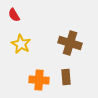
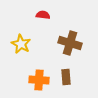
red semicircle: moved 29 px right; rotated 128 degrees clockwise
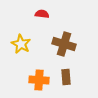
red semicircle: moved 1 px left, 1 px up
brown cross: moved 6 px left, 1 px down
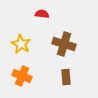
orange cross: moved 17 px left, 4 px up; rotated 18 degrees clockwise
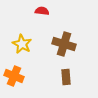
red semicircle: moved 3 px up
yellow star: moved 1 px right
orange cross: moved 8 px left
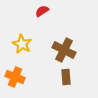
red semicircle: rotated 40 degrees counterclockwise
brown cross: moved 6 px down; rotated 10 degrees clockwise
orange cross: moved 1 px right, 1 px down
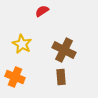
brown rectangle: moved 5 px left
